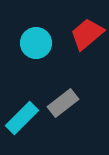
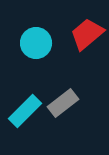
cyan rectangle: moved 3 px right, 7 px up
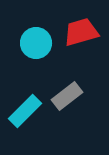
red trapezoid: moved 6 px left, 2 px up; rotated 24 degrees clockwise
gray rectangle: moved 4 px right, 7 px up
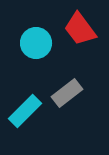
red trapezoid: moved 1 px left, 3 px up; rotated 111 degrees counterclockwise
gray rectangle: moved 3 px up
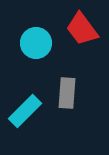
red trapezoid: moved 2 px right
gray rectangle: rotated 48 degrees counterclockwise
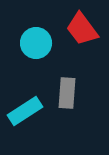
cyan rectangle: rotated 12 degrees clockwise
